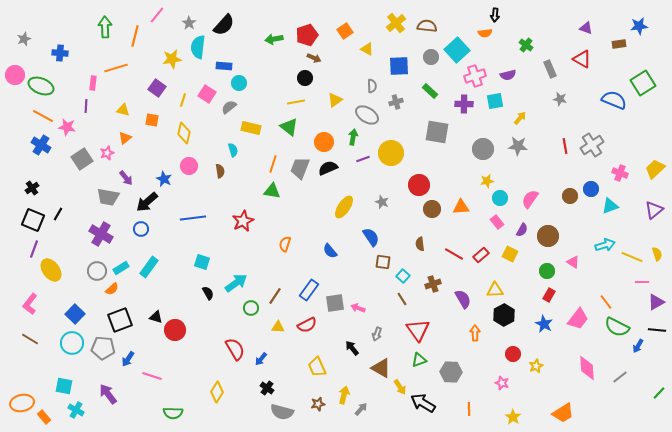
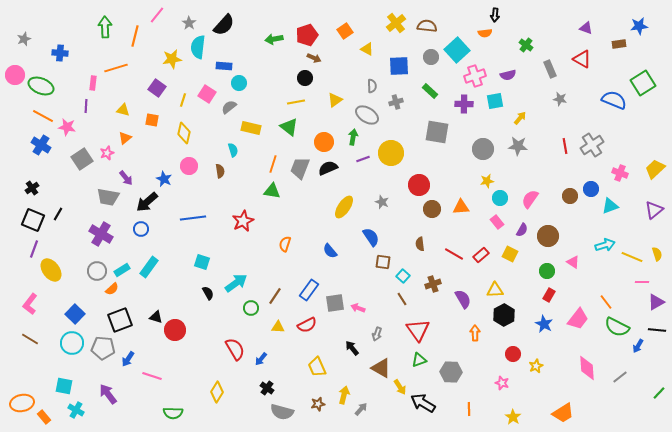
cyan rectangle at (121, 268): moved 1 px right, 2 px down
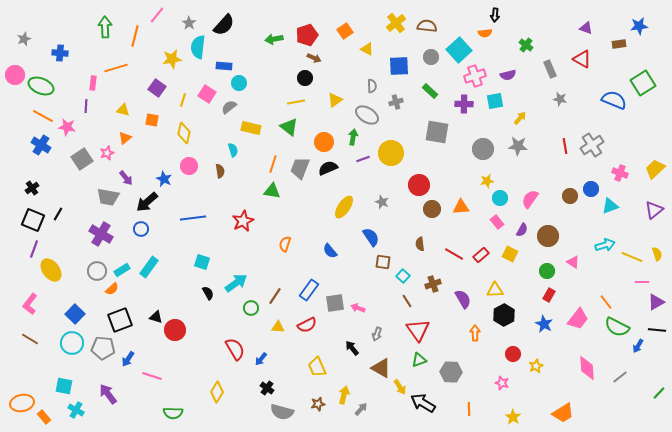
cyan square at (457, 50): moved 2 px right
brown line at (402, 299): moved 5 px right, 2 px down
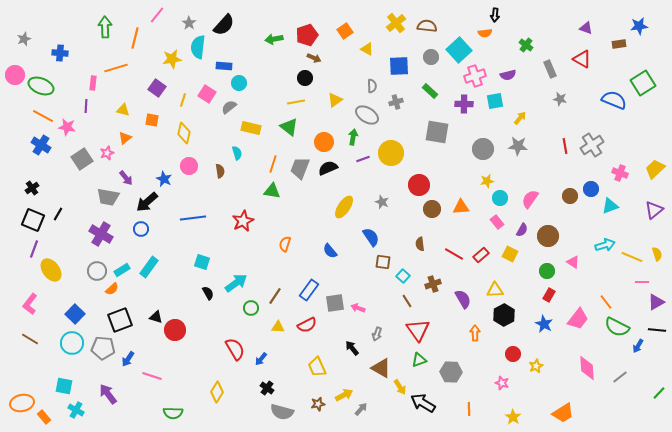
orange line at (135, 36): moved 2 px down
cyan semicircle at (233, 150): moved 4 px right, 3 px down
yellow arrow at (344, 395): rotated 48 degrees clockwise
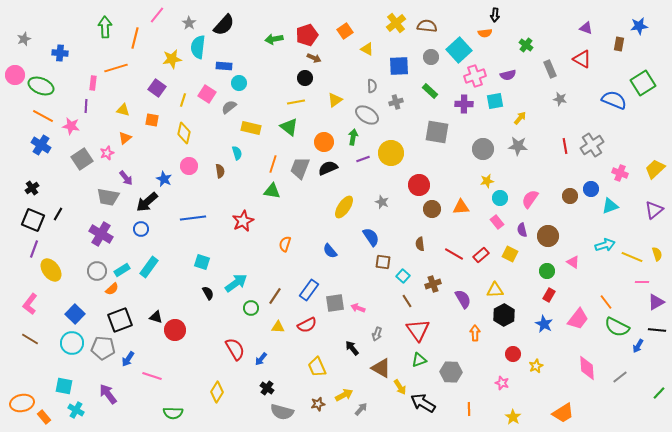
brown rectangle at (619, 44): rotated 72 degrees counterclockwise
pink star at (67, 127): moved 4 px right, 1 px up
purple semicircle at (522, 230): rotated 136 degrees clockwise
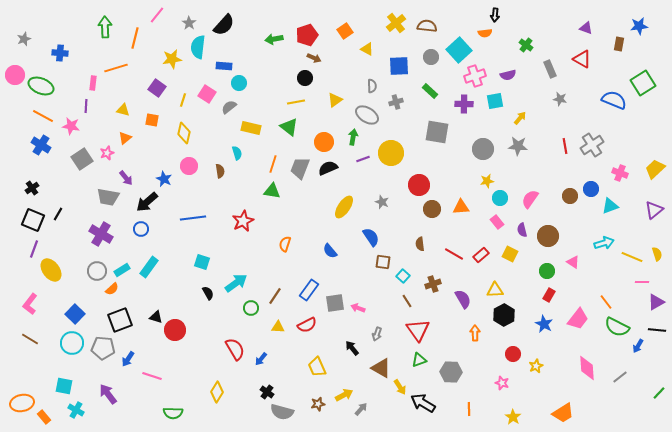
cyan arrow at (605, 245): moved 1 px left, 2 px up
black cross at (267, 388): moved 4 px down
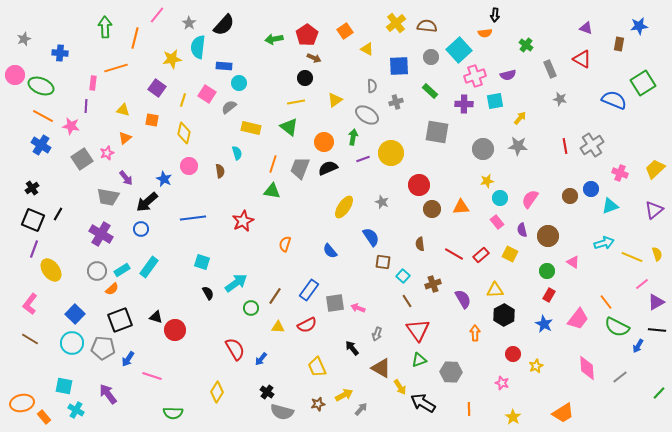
red pentagon at (307, 35): rotated 15 degrees counterclockwise
pink line at (642, 282): moved 2 px down; rotated 40 degrees counterclockwise
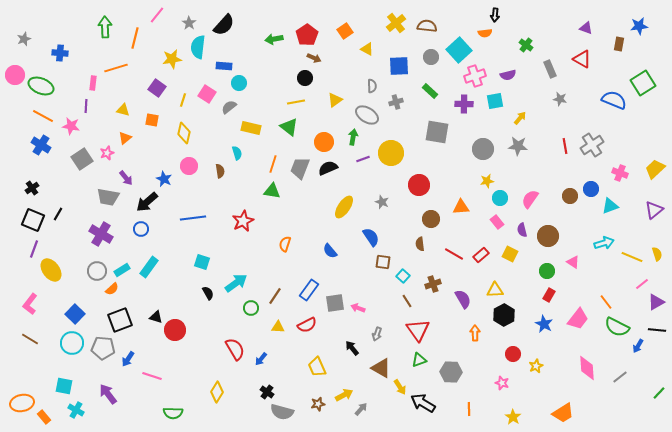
brown circle at (432, 209): moved 1 px left, 10 px down
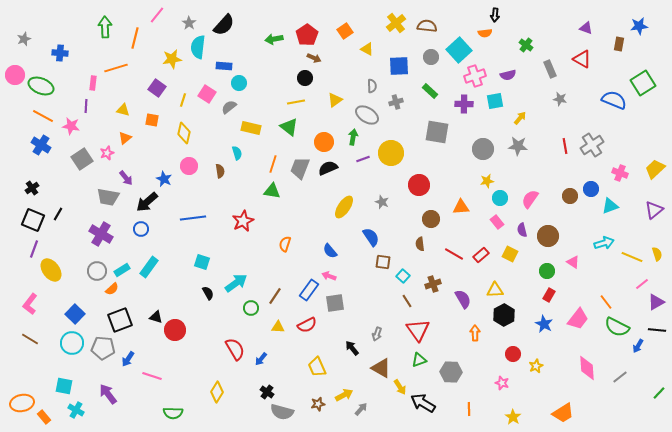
pink arrow at (358, 308): moved 29 px left, 32 px up
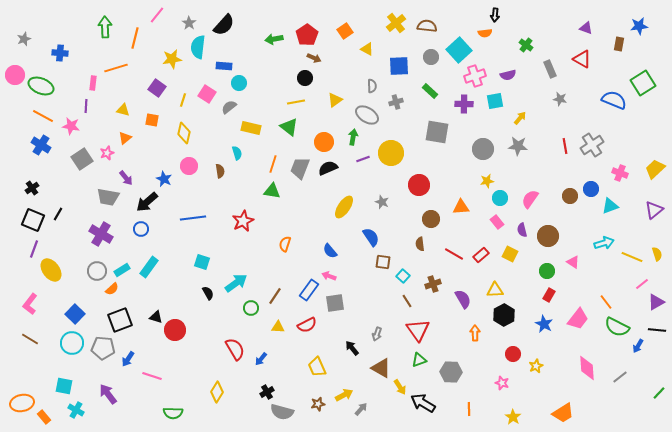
black cross at (267, 392): rotated 24 degrees clockwise
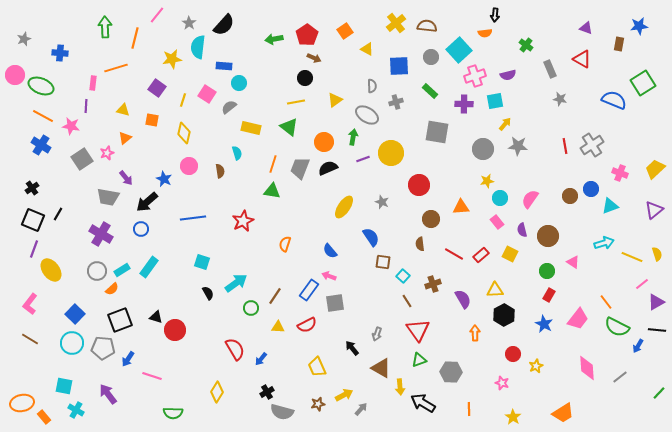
yellow arrow at (520, 118): moved 15 px left, 6 px down
yellow arrow at (400, 387): rotated 28 degrees clockwise
